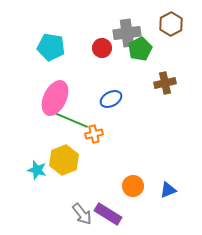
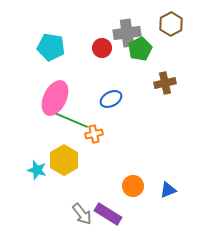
yellow hexagon: rotated 8 degrees counterclockwise
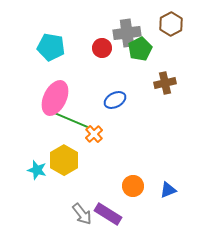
blue ellipse: moved 4 px right, 1 px down
orange cross: rotated 30 degrees counterclockwise
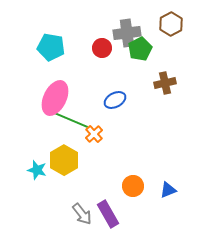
purple rectangle: rotated 28 degrees clockwise
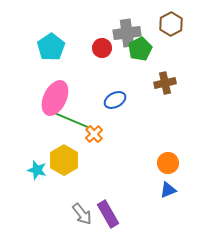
cyan pentagon: rotated 28 degrees clockwise
orange circle: moved 35 px right, 23 px up
